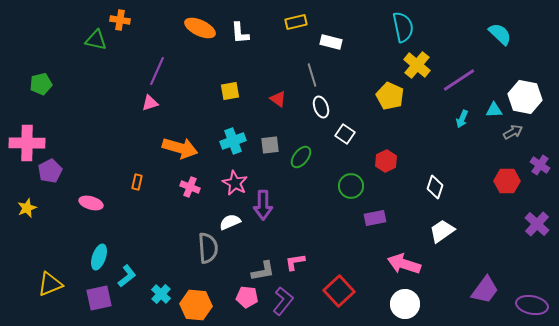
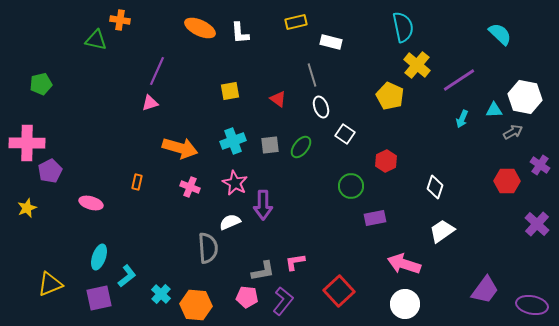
green ellipse at (301, 157): moved 10 px up
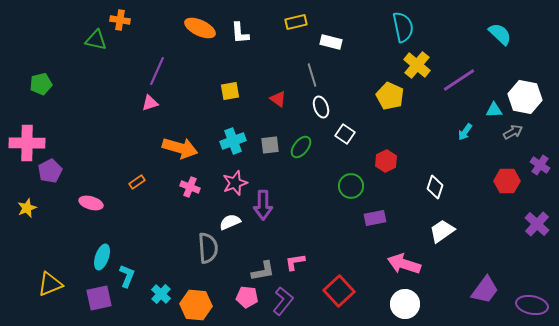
cyan arrow at (462, 119): moved 3 px right, 13 px down; rotated 12 degrees clockwise
orange rectangle at (137, 182): rotated 42 degrees clockwise
pink star at (235, 183): rotated 25 degrees clockwise
cyan ellipse at (99, 257): moved 3 px right
cyan L-shape at (127, 276): rotated 30 degrees counterclockwise
